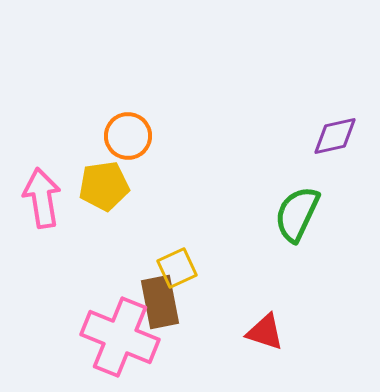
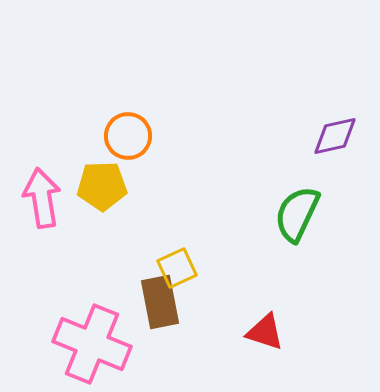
yellow pentagon: moved 2 px left; rotated 6 degrees clockwise
pink cross: moved 28 px left, 7 px down
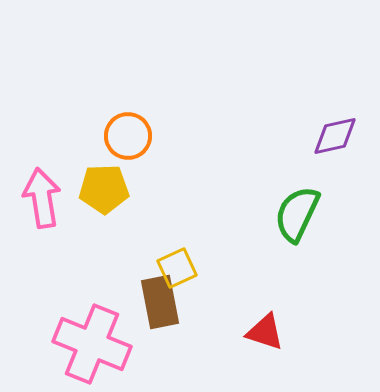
yellow pentagon: moved 2 px right, 3 px down
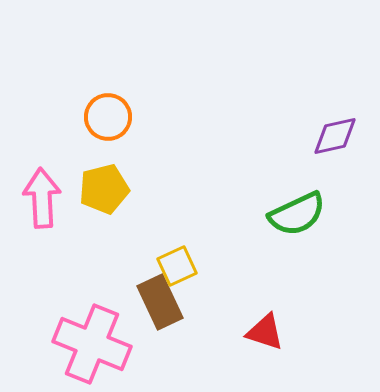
orange circle: moved 20 px left, 19 px up
yellow pentagon: rotated 12 degrees counterclockwise
pink arrow: rotated 6 degrees clockwise
green semicircle: rotated 140 degrees counterclockwise
yellow square: moved 2 px up
brown rectangle: rotated 14 degrees counterclockwise
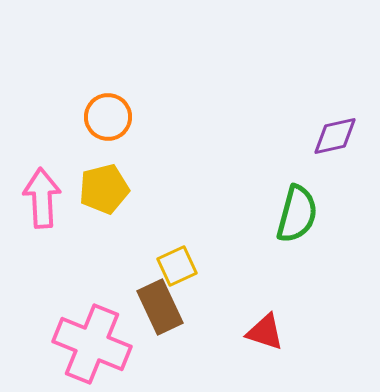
green semicircle: rotated 50 degrees counterclockwise
brown rectangle: moved 5 px down
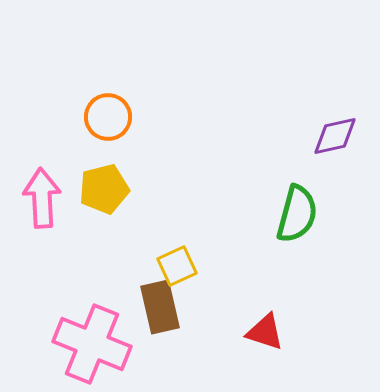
brown rectangle: rotated 12 degrees clockwise
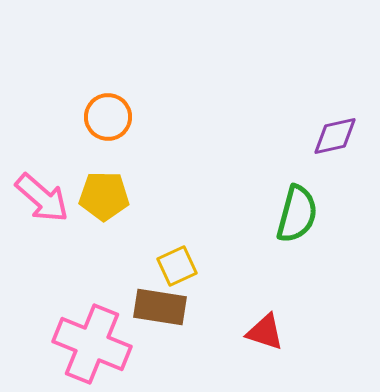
yellow pentagon: moved 7 px down; rotated 15 degrees clockwise
pink arrow: rotated 134 degrees clockwise
brown rectangle: rotated 68 degrees counterclockwise
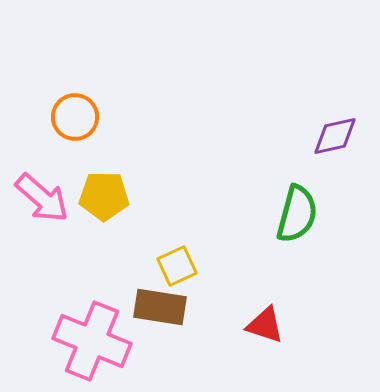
orange circle: moved 33 px left
red triangle: moved 7 px up
pink cross: moved 3 px up
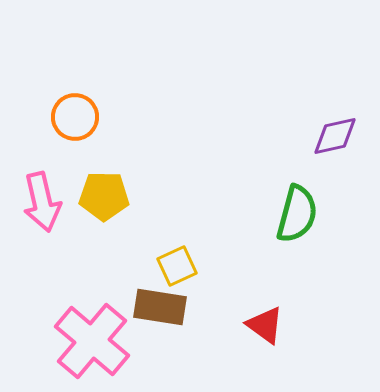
pink arrow: moved 4 px down; rotated 36 degrees clockwise
red triangle: rotated 18 degrees clockwise
pink cross: rotated 18 degrees clockwise
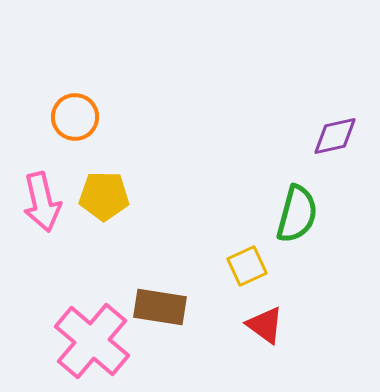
yellow square: moved 70 px right
